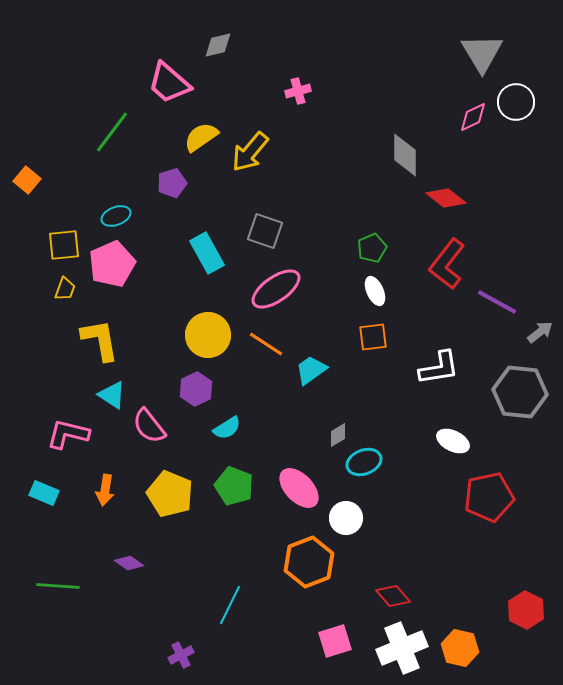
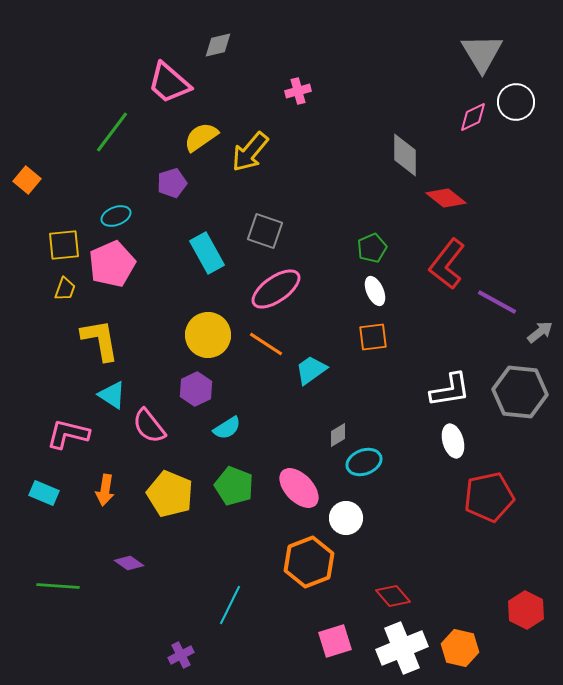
white L-shape at (439, 368): moved 11 px right, 22 px down
white ellipse at (453, 441): rotated 48 degrees clockwise
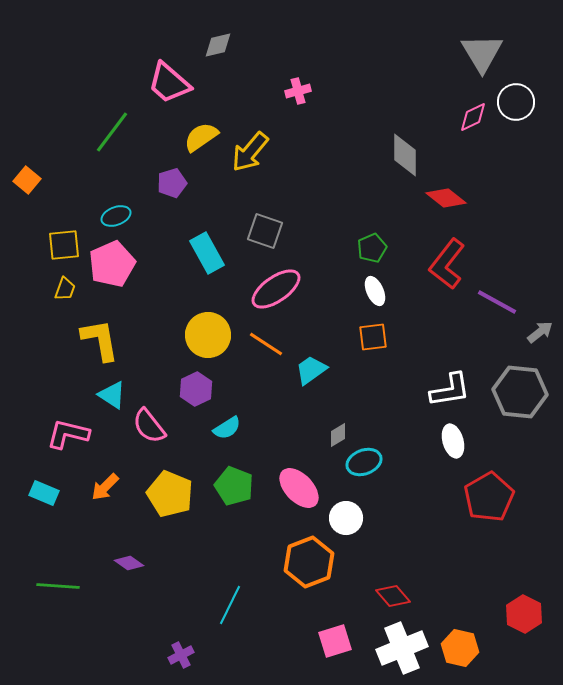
orange arrow at (105, 490): moved 3 px up; rotated 36 degrees clockwise
red pentagon at (489, 497): rotated 18 degrees counterclockwise
red hexagon at (526, 610): moved 2 px left, 4 px down
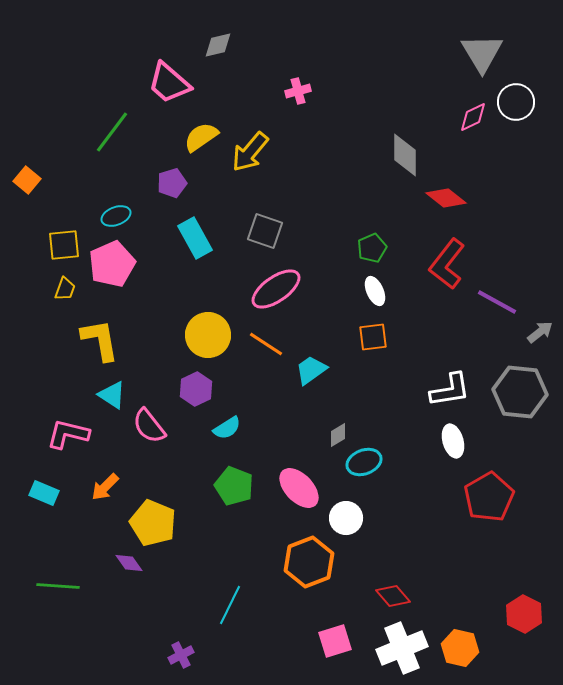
cyan rectangle at (207, 253): moved 12 px left, 15 px up
yellow pentagon at (170, 494): moved 17 px left, 29 px down
purple diamond at (129, 563): rotated 20 degrees clockwise
